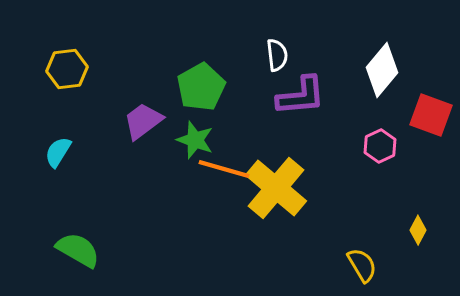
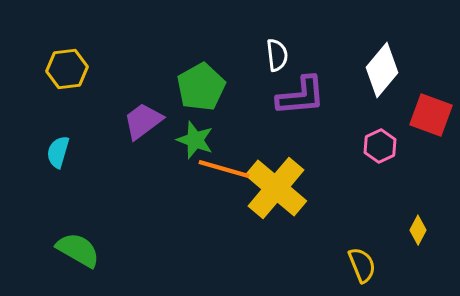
cyan semicircle: rotated 16 degrees counterclockwise
yellow semicircle: rotated 9 degrees clockwise
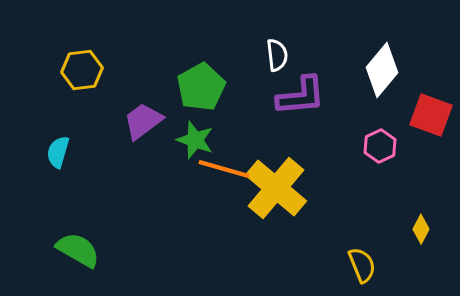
yellow hexagon: moved 15 px right, 1 px down
yellow diamond: moved 3 px right, 1 px up
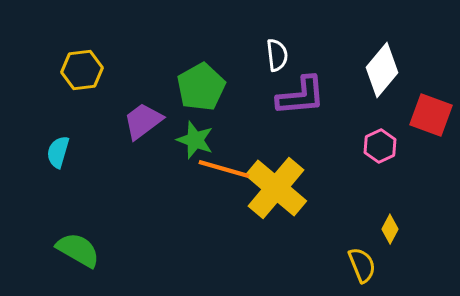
yellow diamond: moved 31 px left
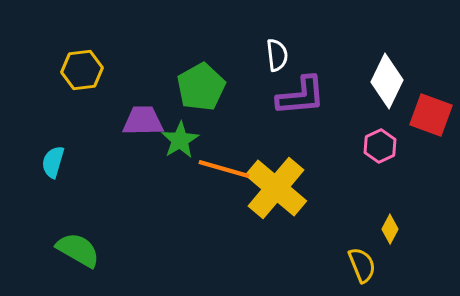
white diamond: moved 5 px right, 11 px down; rotated 14 degrees counterclockwise
purple trapezoid: rotated 36 degrees clockwise
green star: moved 15 px left; rotated 21 degrees clockwise
cyan semicircle: moved 5 px left, 10 px down
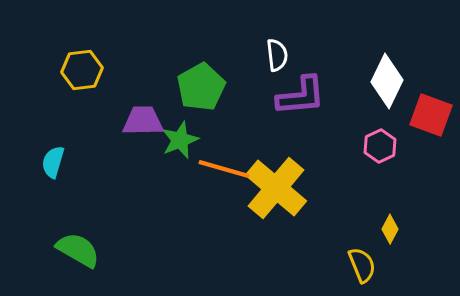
green star: rotated 9 degrees clockwise
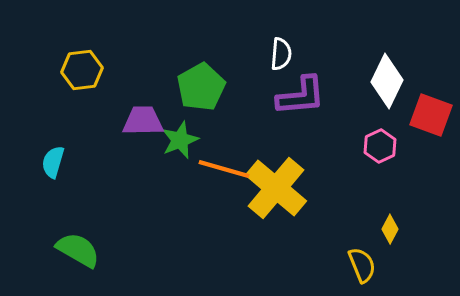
white semicircle: moved 4 px right, 1 px up; rotated 12 degrees clockwise
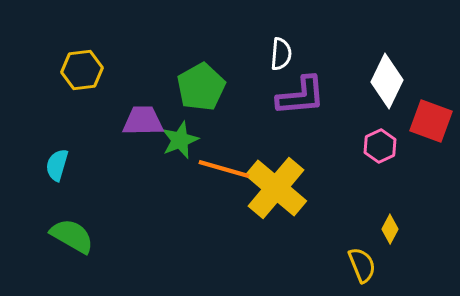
red square: moved 6 px down
cyan semicircle: moved 4 px right, 3 px down
green semicircle: moved 6 px left, 14 px up
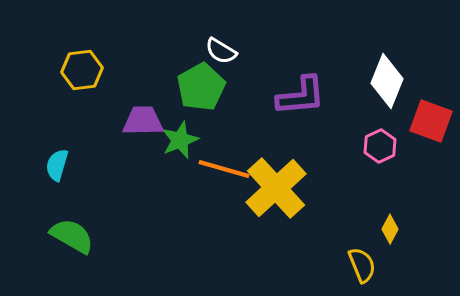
white semicircle: moved 60 px left, 3 px up; rotated 116 degrees clockwise
white diamond: rotated 4 degrees counterclockwise
yellow cross: rotated 8 degrees clockwise
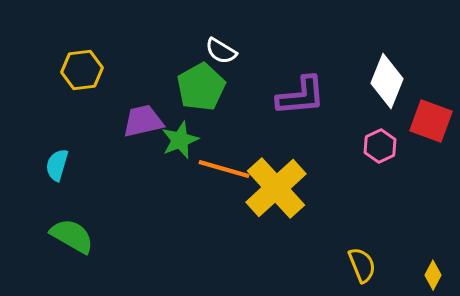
purple trapezoid: rotated 12 degrees counterclockwise
yellow diamond: moved 43 px right, 46 px down
